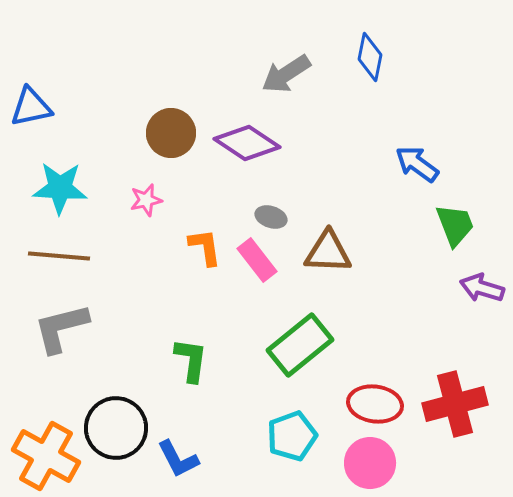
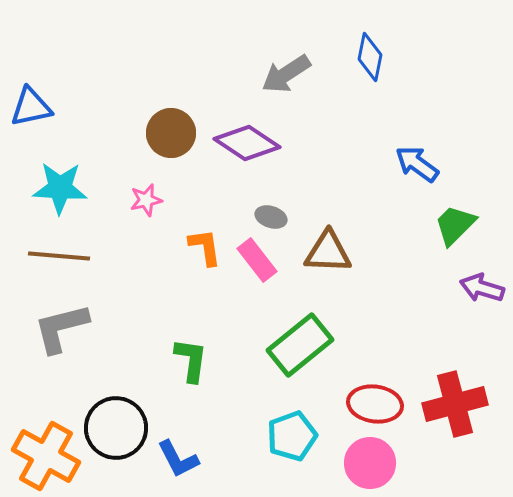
green trapezoid: rotated 114 degrees counterclockwise
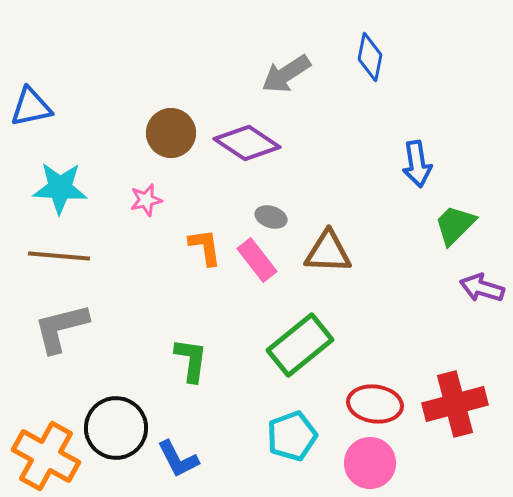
blue arrow: rotated 135 degrees counterclockwise
